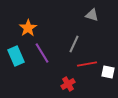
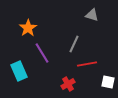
cyan rectangle: moved 3 px right, 15 px down
white square: moved 10 px down
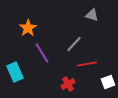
gray line: rotated 18 degrees clockwise
cyan rectangle: moved 4 px left, 1 px down
white square: rotated 32 degrees counterclockwise
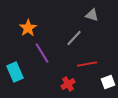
gray line: moved 6 px up
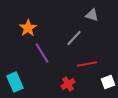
cyan rectangle: moved 10 px down
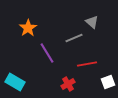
gray triangle: moved 7 px down; rotated 24 degrees clockwise
gray line: rotated 24 degrees clockwise
purple line: moved 5 px right
cyan rectangle: rotated 36 degrees counterclockwise
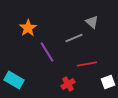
purple line: moved 1 px up
cyan rectangle: moved 1 px left, 2 px up
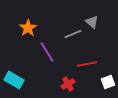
gray line: moved 1 px left, 4 px up
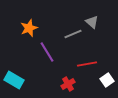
orange star: moved 1 px right; rotated 12 degrees clockwise
white square: moved 1 px left, 2 px up; rotated 16 degrees counterclockwise
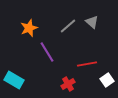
gray line: moved 5 px left, 8 px up; rotated 18 degrees counterclockwise
